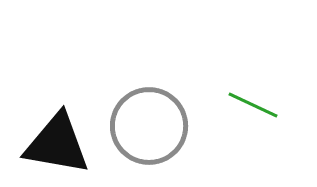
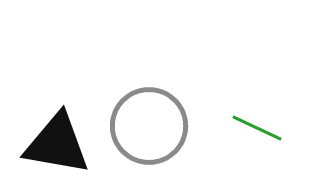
green line: moved 4 px right, 23 px down
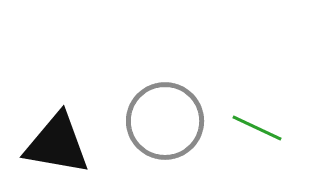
gray circle: moved 16 px right, 5 px up
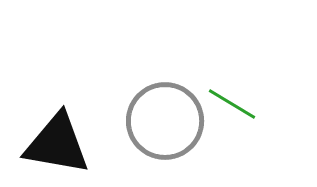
green line: moved 25 px left, 24 px up; rotated 6 degrees clockwise
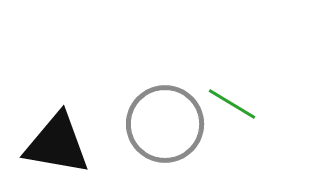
gray circle: moved 3 px down
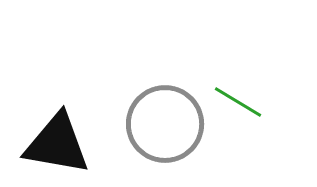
green line: moved 6 px right, 2 px up
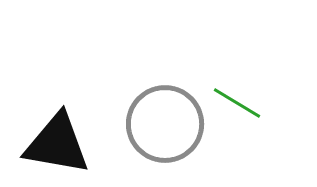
green line: moved 1 px left, 1 px down
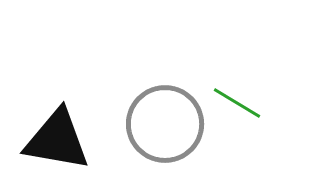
black triangle: moved 4 px up
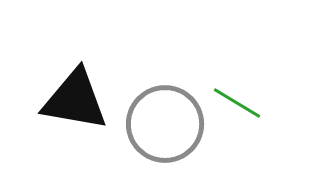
black triangle: moved 18 px right, 40 px up
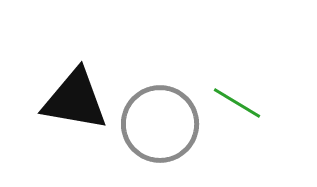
gray circle: moved 5 px left
